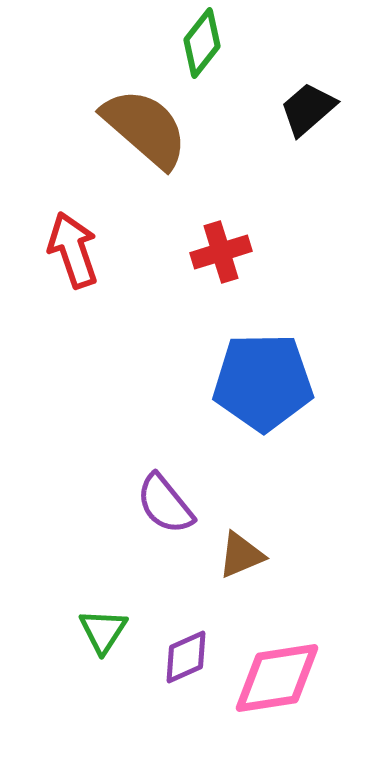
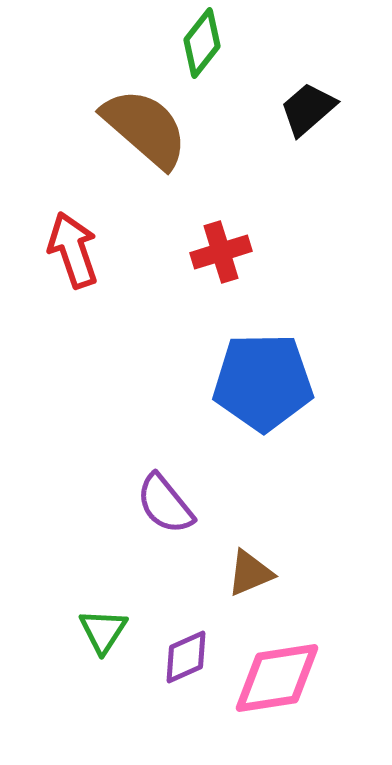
brown triangle: moved 9 px right, 18 px down
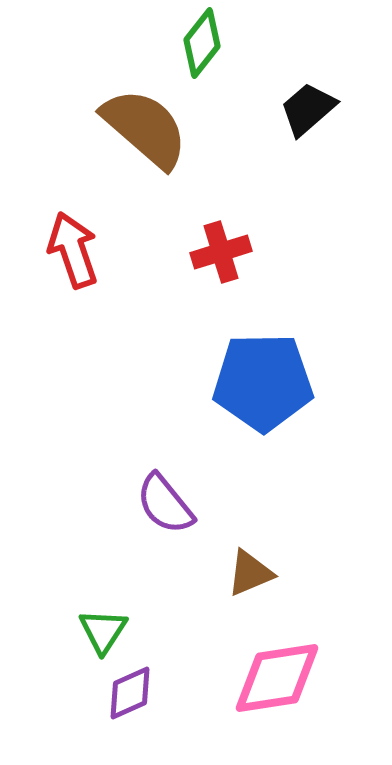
purple diamond: moved 56 px left, 36 px down
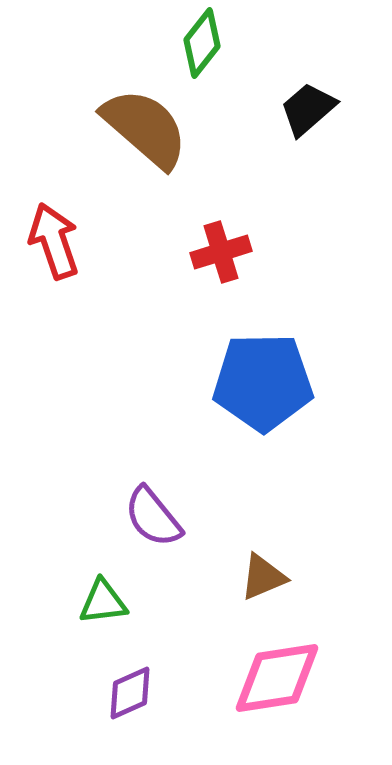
red arrow: moved 19 px left, 9 px up
purple semicircle: moved 12 px left, 13 px down
brown triangle: moved 13 px right, 4 px down
green triangle: moved 29 px up; rotated 50 degrees clockwise
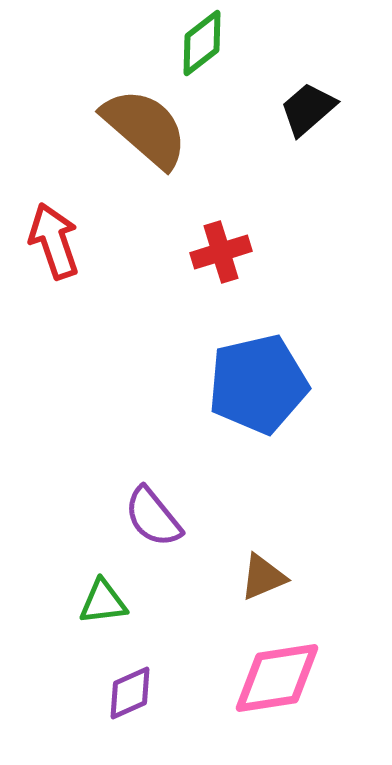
green diamond: rotated 14 degrees clockwise
blue pentagon: moved 5 px left, 2 px down; rotated 12 degrees counterclockwise
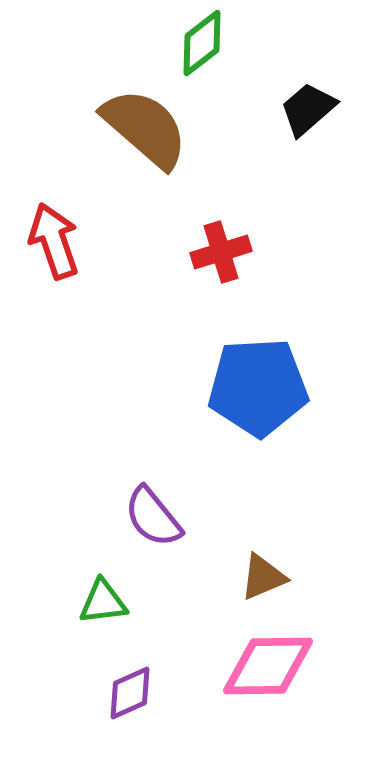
blue pentagon: moved 3 px down; rotated 10 degrees clockwise
pink diamond: moved 9 px left, 12 px up; rotated 8 degrees clockwise
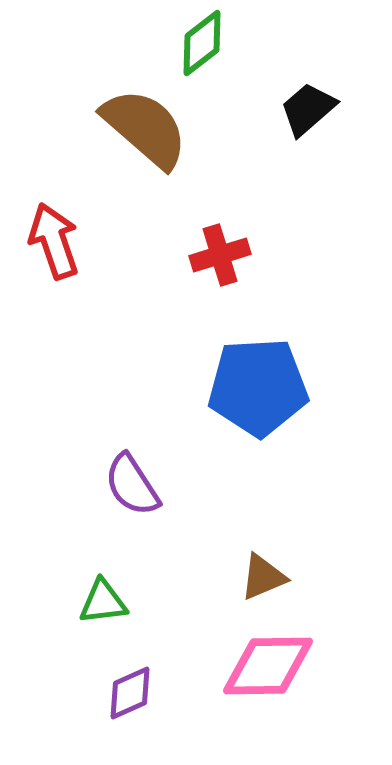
red cross: moved 1 px left, 3 px down
purple semicircle: moved 21 px left, 32 px up; rotated 6 degrees clockwise
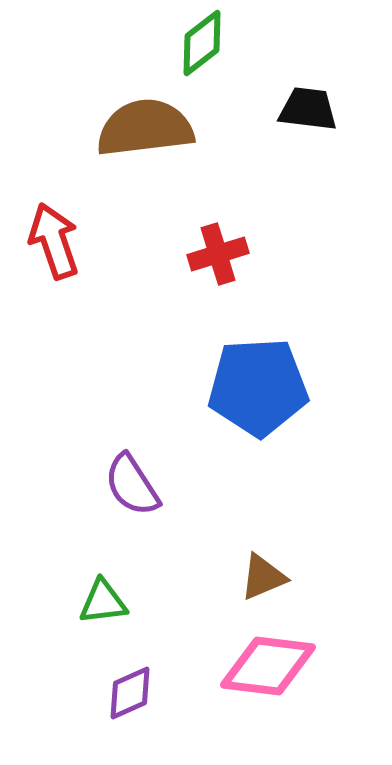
black trapezoid: rotated 48 degrees clockwise
brown semicircle: rotated 48 degrees counterclockwise
red cross: moved 2 px left, 1 px up
pink diamond: rotated 8 degrees clockwise
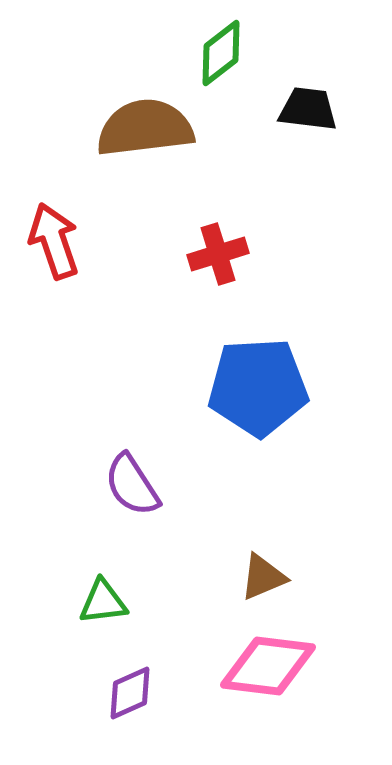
green diamond: moved 19 px right, 10 px down
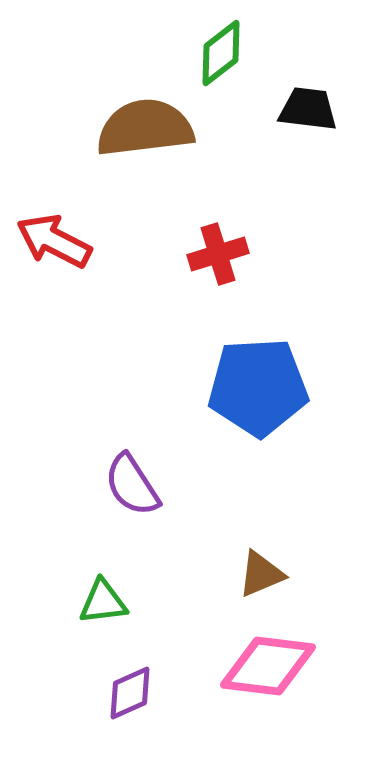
red arrow: rotated 44 degrees counterclockwise
brown triangle: moved 2 px left, 3 px up
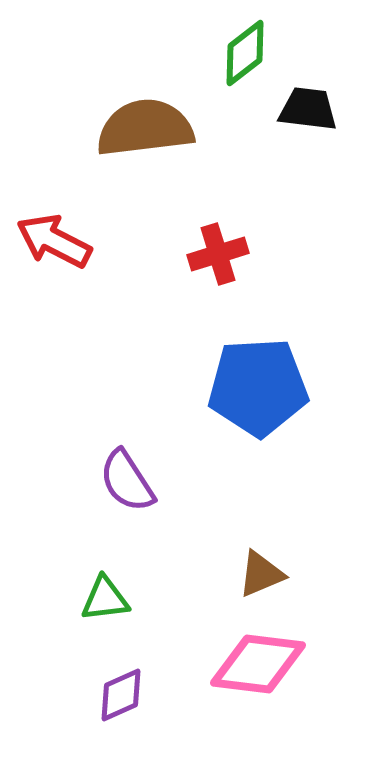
green diamond: moved 24 px right
purple semicircle: moved 5 px left, 4 px up
green triangle: moved 2 px right, 3 px up
pink diamond: moved 10 px left, 2 px up
purple diamond: moved 9 px left, 2 px down
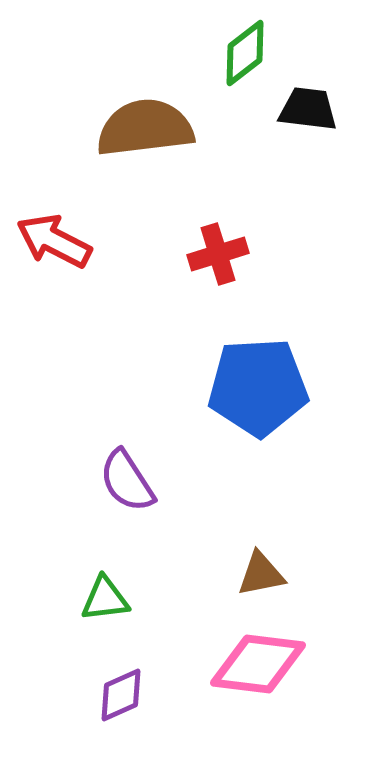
brown triangle: rotated 12 degrees clockwise
